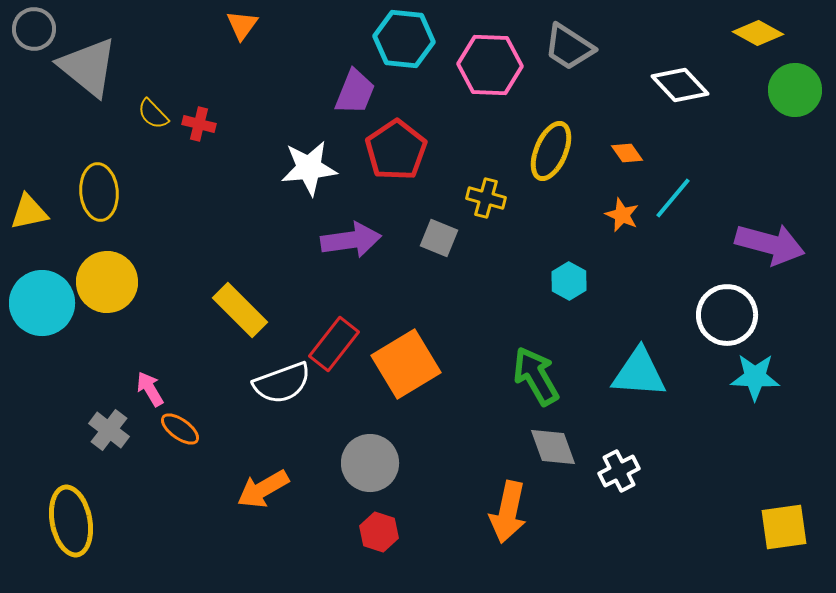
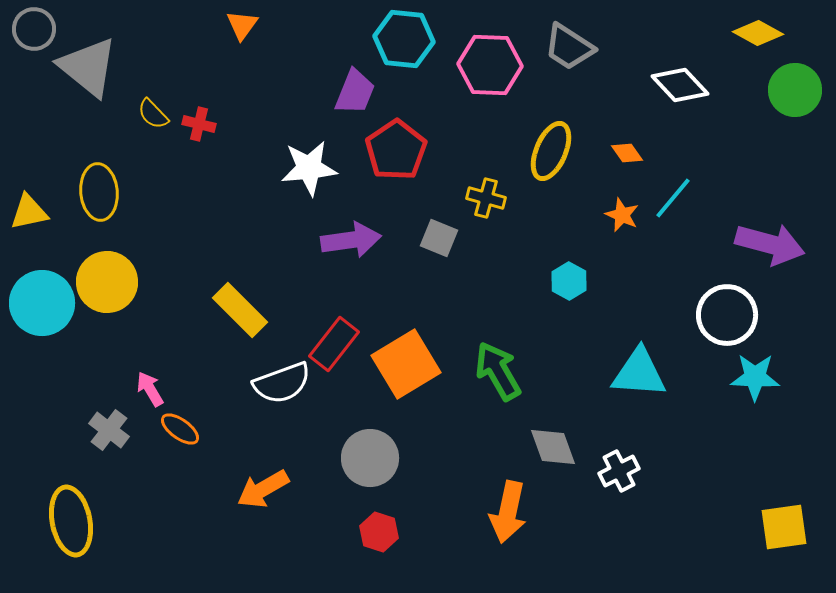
green arrow at (536, 376): moved 38 px left, 5 px up
gray circle at (370, 463): moved 5 px up
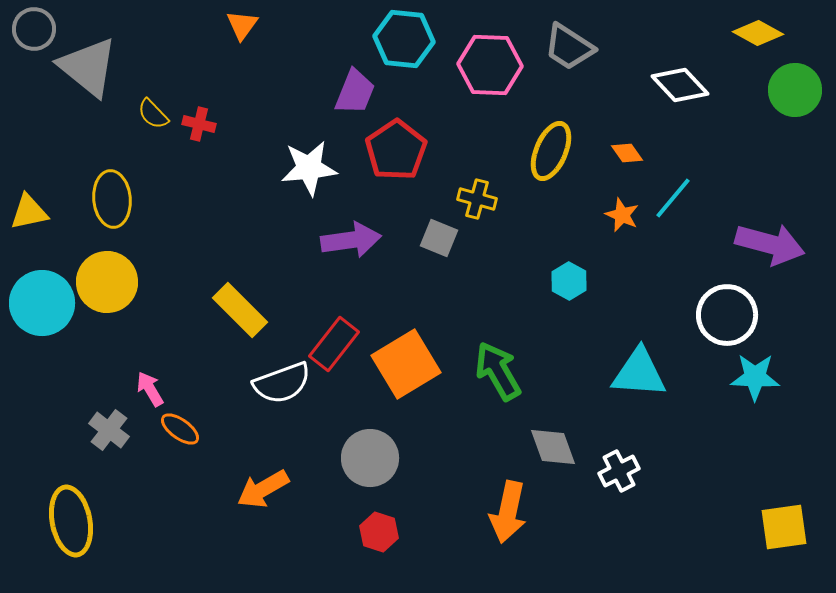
yellow ellipse at (99, 192): moved 13 px right, 7 px down
yellow cross at (486, 198): moved 9 px left, 1 px down
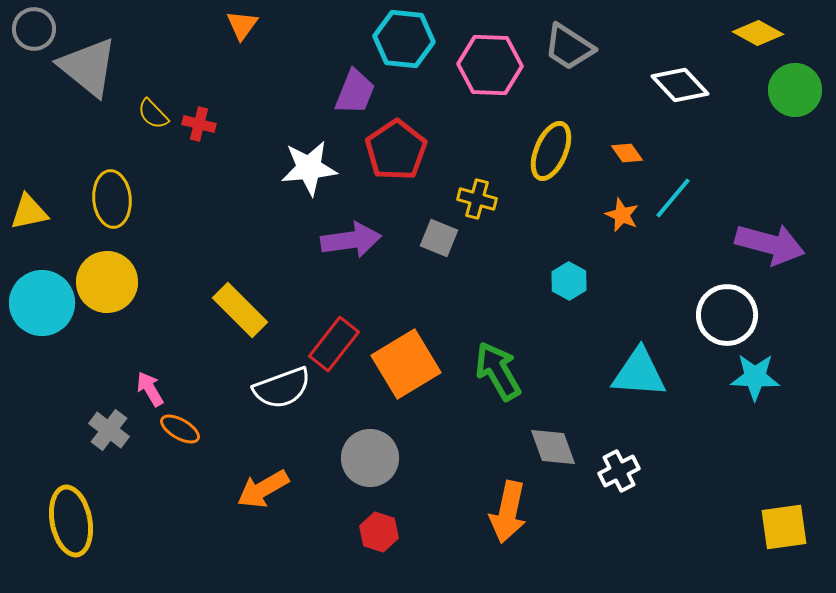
white semicircle at (282, 383): moved 5 px down
orange ellipse at (180, 429): rotated 6 degrees counterclockwise
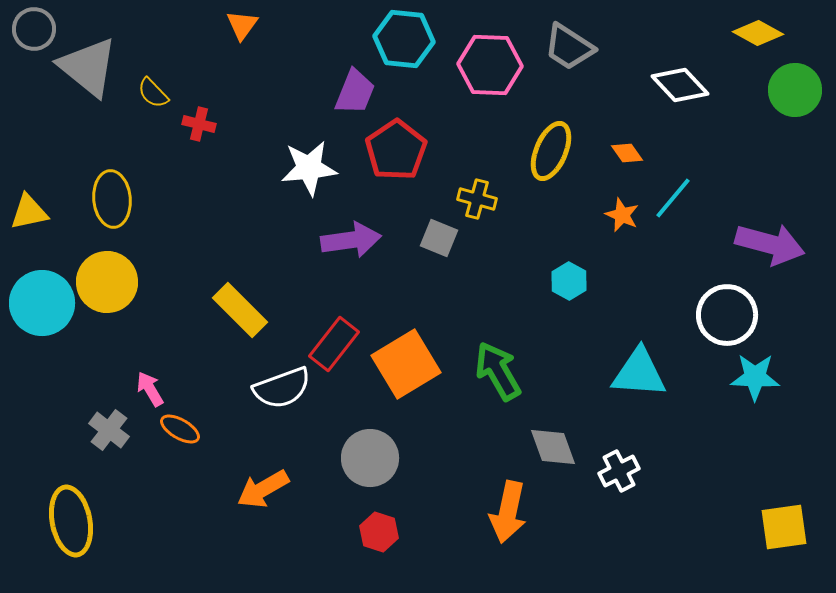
yellow semicircle at (153, 114): moved 21 px up
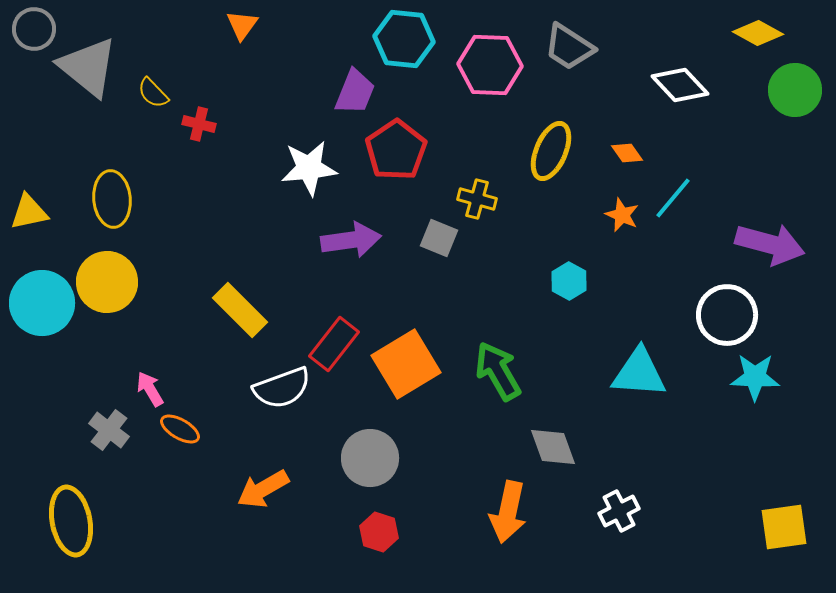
white cross at (619, 471): moved 40 px down
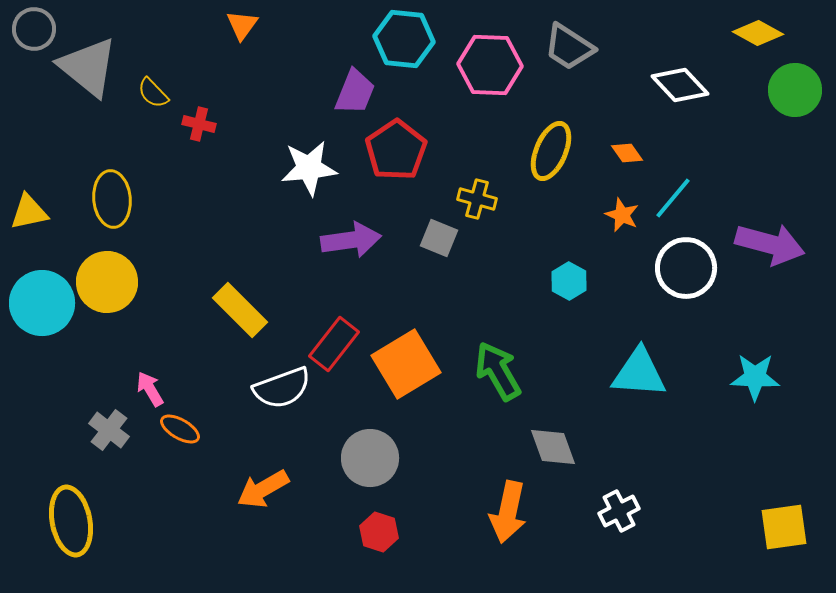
white circle at (727, 315): moved 41 px left, 47 px up
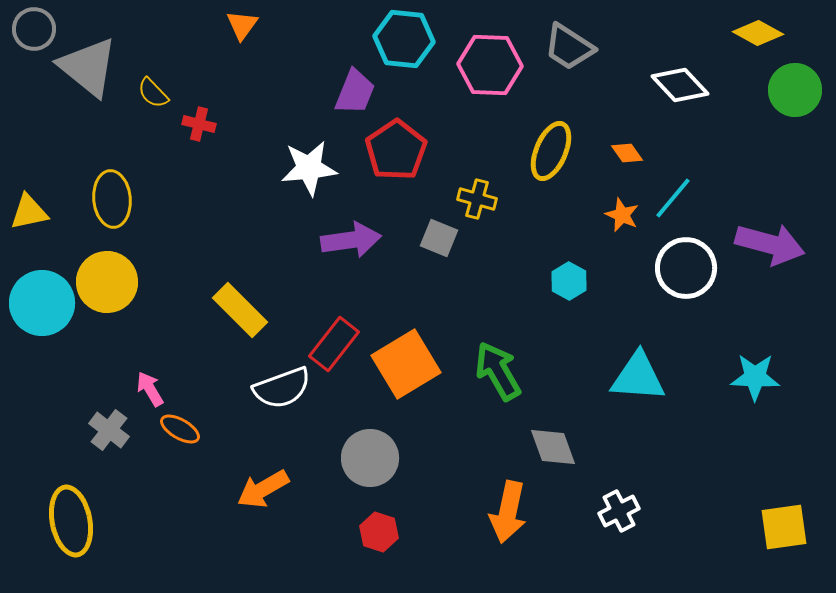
cyan triangle at (639, 373): moved 1 px left, 4 px down
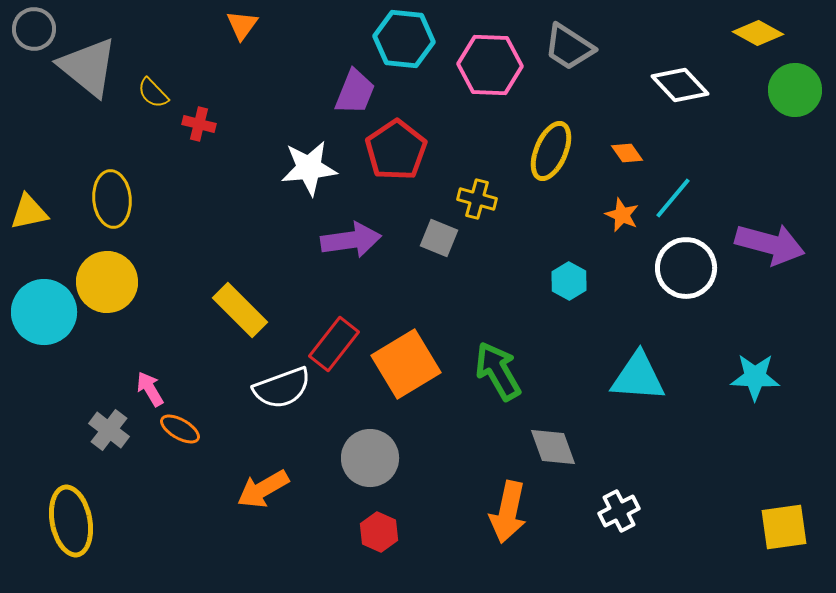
cyan circle at (42, 303): moved 2 px right, 9 px down
red hexagon at (379, 532): rotated 6 degrees clockwise
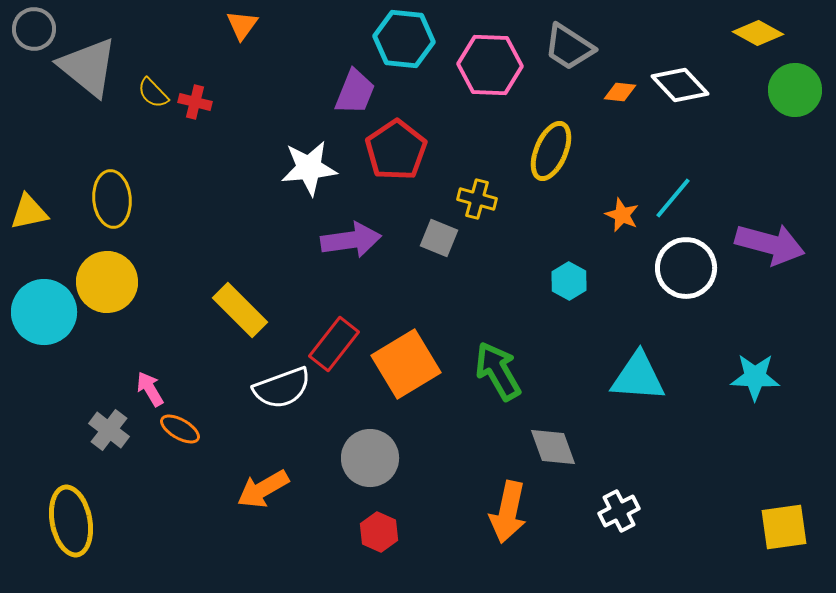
red cross at (199, 124): moved 4 px left, 22 px up
orange diamond at (627, 153): moved 7 px left, 61 px up; rotated 48 degrees counterclockwise
